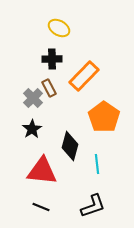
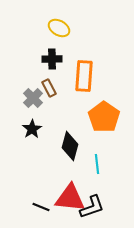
orange rectangle: rotated 40 degrees counterclockwise
red triangle: moved 28 px right, 27 px down
black L-shape: moved 1 px left, 1 px down
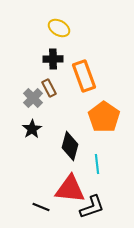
black cross: moved 1 px right
orange rectangle: rotated 24 degrees counterclockwise
red triangle: moved 9 px up
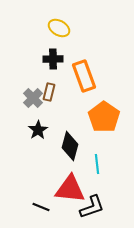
brown rectangle: moved 4 px down; rotated 42 degrees clockwise
black star: moved 6 px right, 1 px down
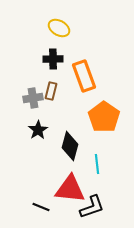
brown rectangle: moved 2 px right, 1 px up
gray cross: rotated 36 degrees clockwise
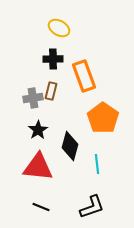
orange pentagon: moved 1 px left, 1 px down
red triangle: moved 32 px left, 22 px up
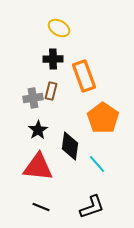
black diamond: rotated 8 degrees counterclockwise
cyan line: rotated 36 degrees counterclockwise
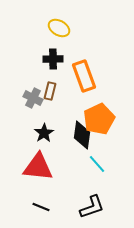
brown rectangle: moved 1 px left
gray cross: rotated 36 degrees clockwise
orange pentagon: moved 4 px left, 1 px down; rotated 12 degrees clockwise
black star: moved 6 px right, 3 px down
black diamond: moved 12 px right, 11 px up
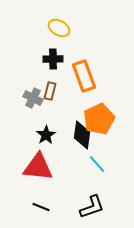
black star: moved 2 px right, 2 px down
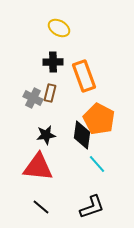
black cross: moved 3 px down
brown rectangle: moved 2 px down
orange pentagon: rotated 20 degrees counterclockwise
black star: rotated 24 degrees clockwise
black line: rotated 18 degrees clockwise
